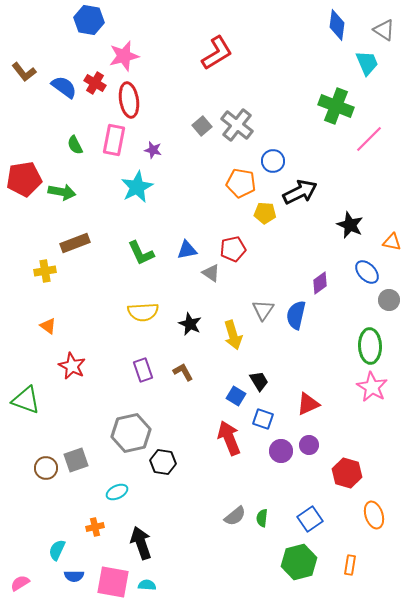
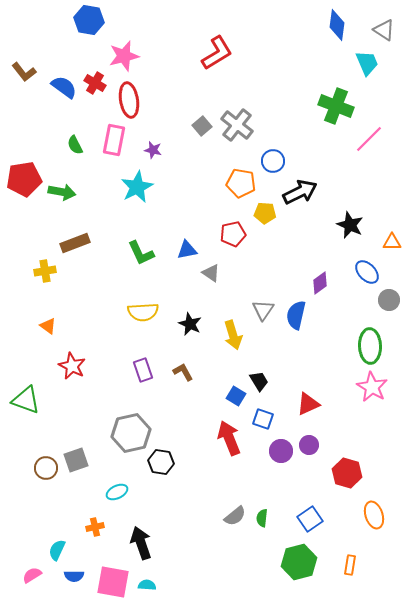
orange triangle at (392, 242): rotated 12 degrees counterclockwise
red pentagon at (233, 249): moved 15 px up
black hexagon at (163, 462): moved 2 px left
pink semicircle at (20, 583): moved 12 px right, 8 px up
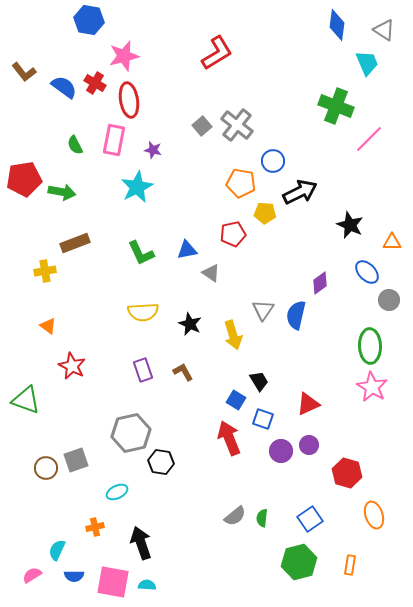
blue square at (236, 396): moved 4 px down
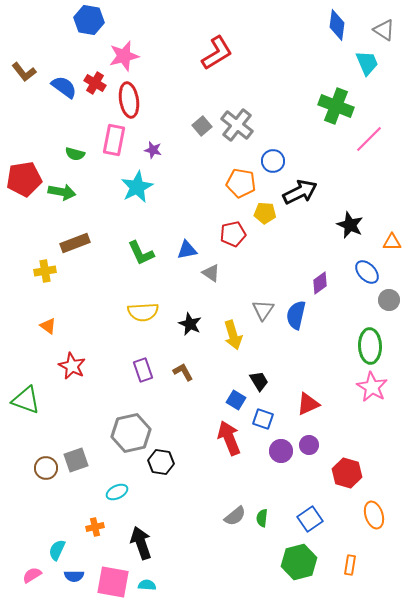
green semicircle at (75, 145): moved 9 px down; rotated 48 degrees counterclockwise
